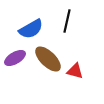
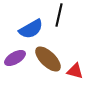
black line: moved 8 px left, 6 px up
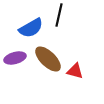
blue semicircle: moved 1 px up
purple ellipse: rotated 15 degrees clockwise
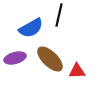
brown ellipse: moved 2 px right
red triangle: moved 2 px right; rotated 18 degrees counterclockwise
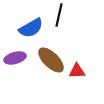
brown ellipse: moved 1 px right, 1 px down
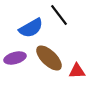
black line: rotated 50 degrees counterclockwise
brown ellipse: moved 2 px left, 2 px up
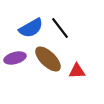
black line: moved 1 px right, 13 px down
brown ellipse: moved 1 px left, 1 px down
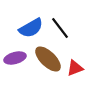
red triangle: moved 2 px left, 3 px up; rotated 18 degrees counterclockwise
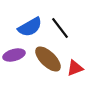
blue semicircle: moved 1 px left, 1 px up
purple ellipse: moved 1 px left, 3 px up
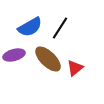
black line: rotated 70 degrees clockwise
red triangle: rotated 18 degrees counterclockwise
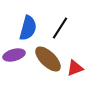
blue semicircle: moved 2 px left, 1 px down; rotated 45 degrees counterclockwise
red triangle: rotated 18 degrees clockwise
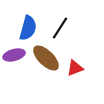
brown ellipse: moved 2 px left, 1 px up
